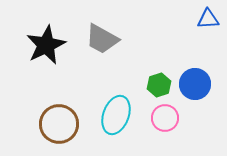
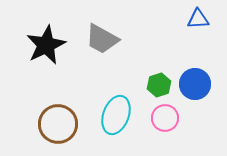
blue triangle: moved 10 px left
brown circle: moved 1 px left
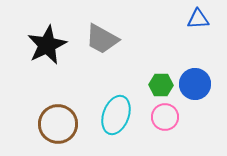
black star: moved 1 px right
green hexagon: moved 2 px right; rotated 20 degrees clockwise
pink circle: moved 1 px up
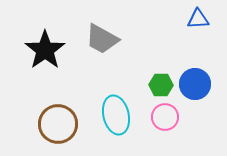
black star: moved 2 px left, 5 px down; rotated 9 degrees counterclockwise
cyan ellipse: rotated 33 degrees counterclockwise
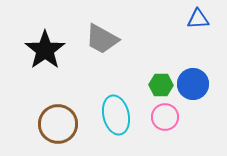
blue circle: moved 2 px left
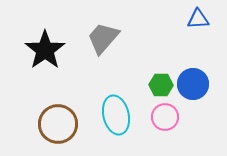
gray trapezoid: moved 1 px right, 1 px up; rotated 102 degrees clockwise
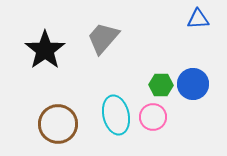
pink circle: moved 12 px left
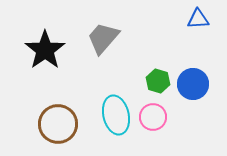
green hexagon: moved 3 px left, 4 px up; rotated 15 degrees clockwise
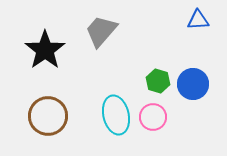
blue triangle: moved 1 px down
gray trapezoid: moved 2 px left, 7 px up
brown circle: moved 10 px left, 8 px up
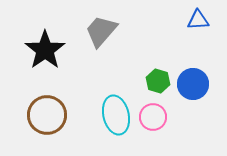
brown circle: moved 1 px left, 1 px up
